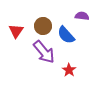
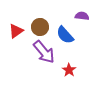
brown circle: moved 3 px left, 1 px down
red triangle: rotated 21 degrees clockwise
blue semicircle: moved 1 px left
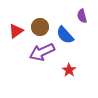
purple semicircle: rotated 112 degrees counterclockwise
purple arrow: moved 2 px left; rotated 105 degrees clockwise
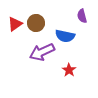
brown circle: moved 4 px left, 4 px up
red triangle: moved 1 px left, 7 px up
blue semicircle: moved 1 px down; rotated 36 degrees counterclockwise
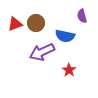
red triangle: rotated 14 degrees clockwise
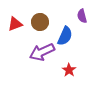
brown circle: moved 4 px right, 1 px up
blue semicircle: rotated 78 degrees counterclockwise
